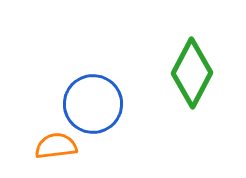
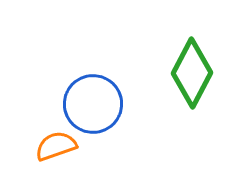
orange semicircle: rotated 12 degrees counterclockwise
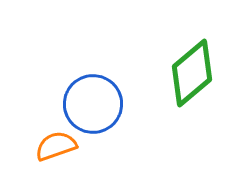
green diamond: rotated 22 degrees clockwise
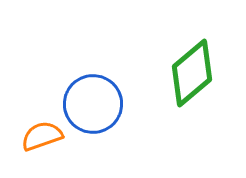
orange semicircle: moved 14 px left, 10 px up
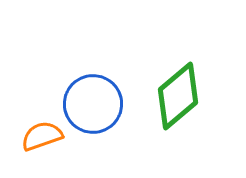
green diamond: moved 14 px left, 23 px down
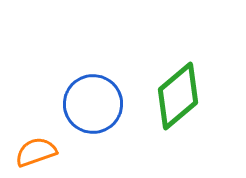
orange semicircle: moved 6 px left, 16 px down
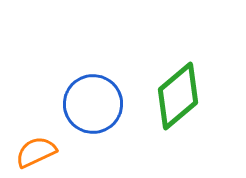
orange semicircle: rotated 6 degrees counterclockwise
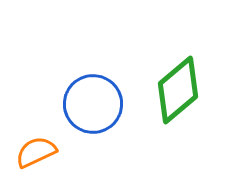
green diamond: moved 6 px up
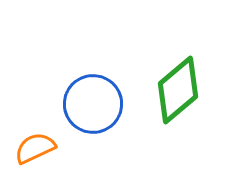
orange semicircle: moved 1 px left, 4 px up
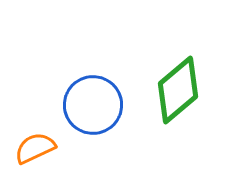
blue circle: moved 1 px down
